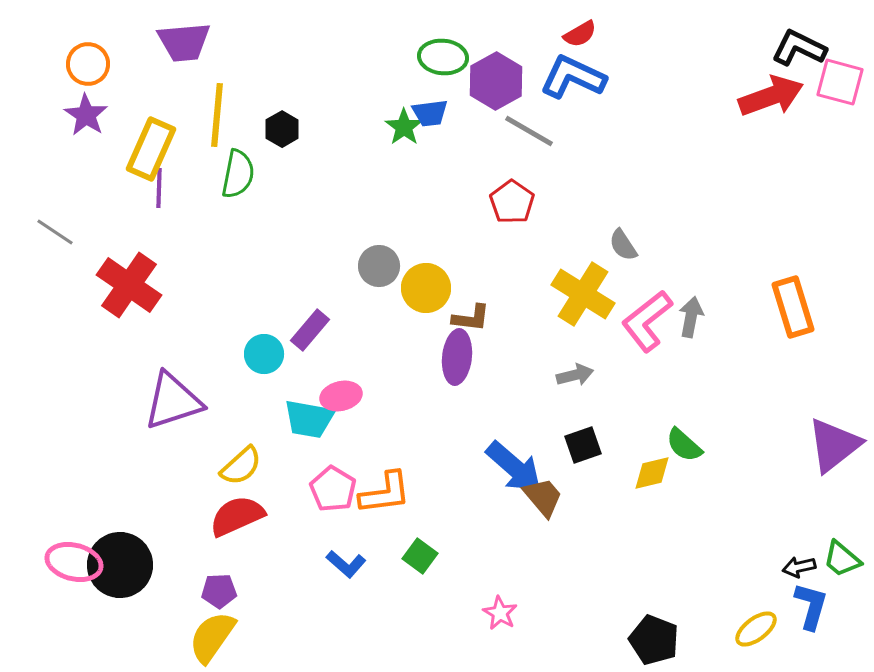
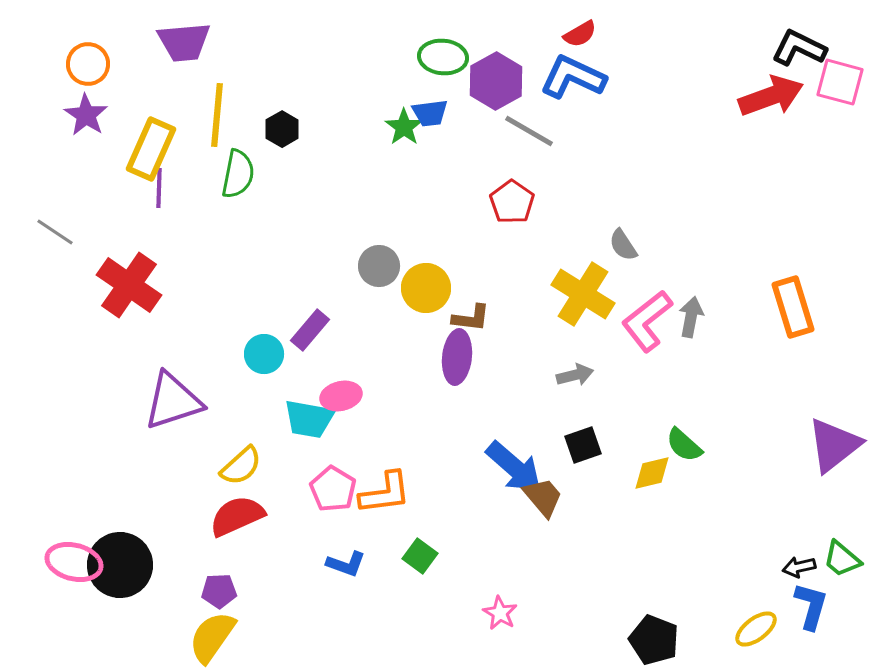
blue L-shape at (346, 564): rotated 21 degrees counterclockwise
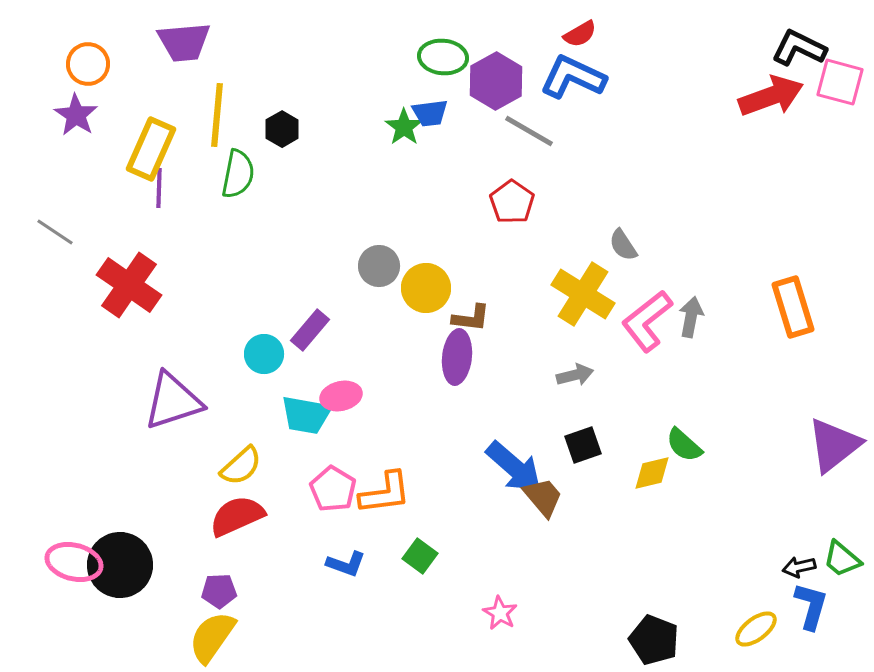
purple star at (86, 115): moved 10 px left
cyan trapezoid at (309, 419): moved 3 px left, 4 px up
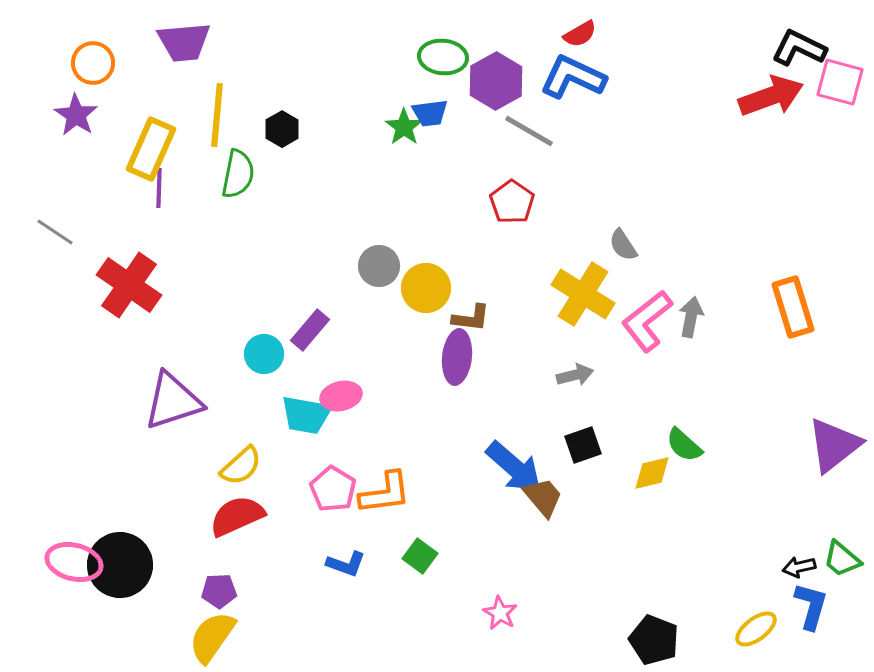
orange circle at (88, 64): moved 5 px right, 1 px up
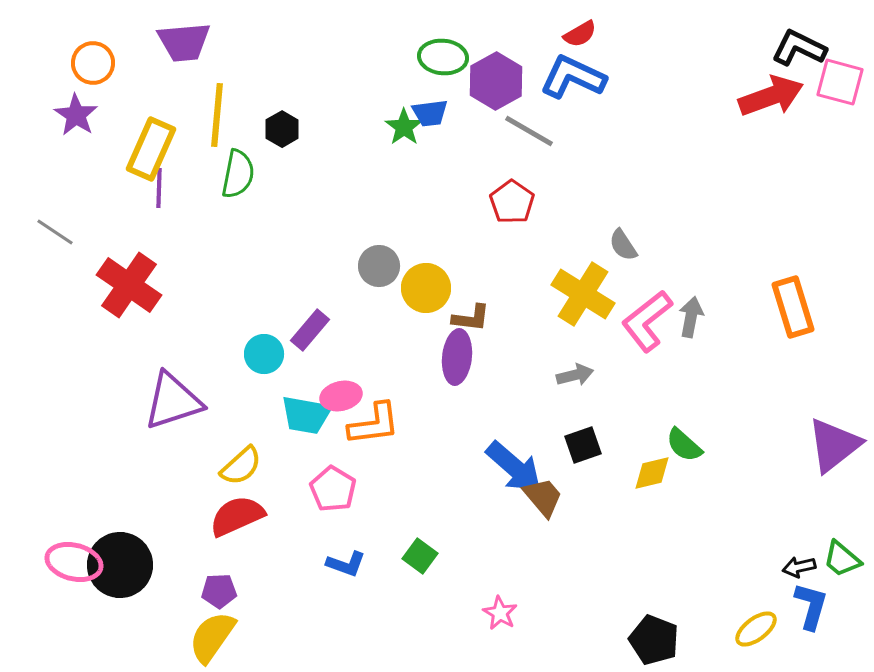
orange L-shape at (385, 493): moved 11 px left, 69 px up
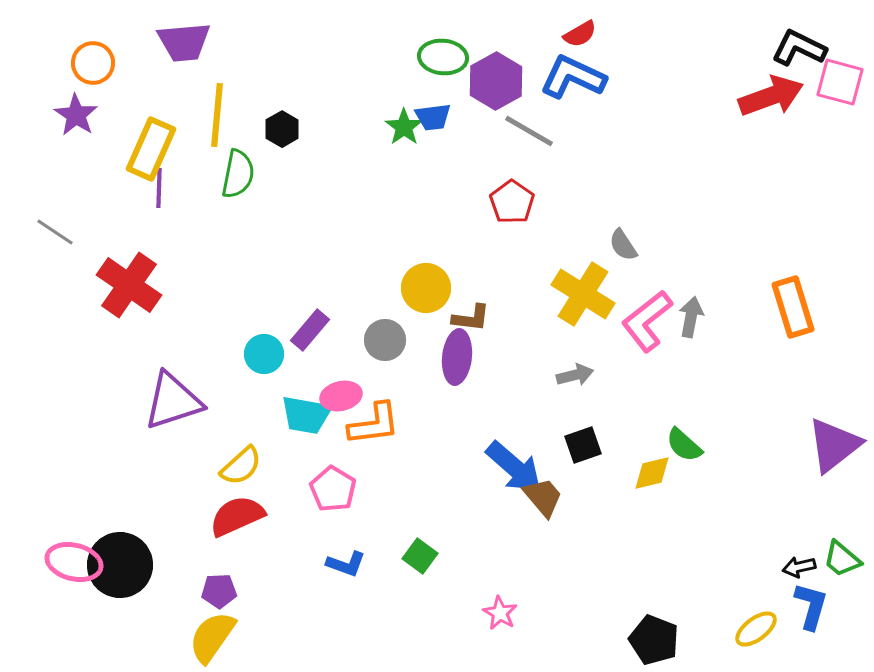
blue trapezoid at (430, 113): moved 3 px right, 4 px down
gray circle at (379, 266): moved 6 px right, 74 px down
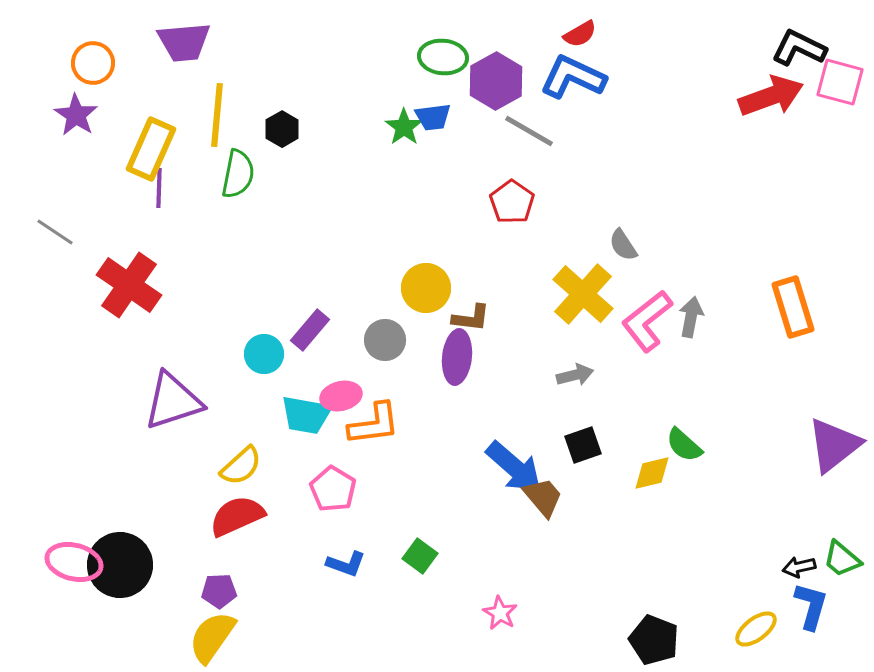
yellow cross at (583, 294): rotated 10 degrees clockwise
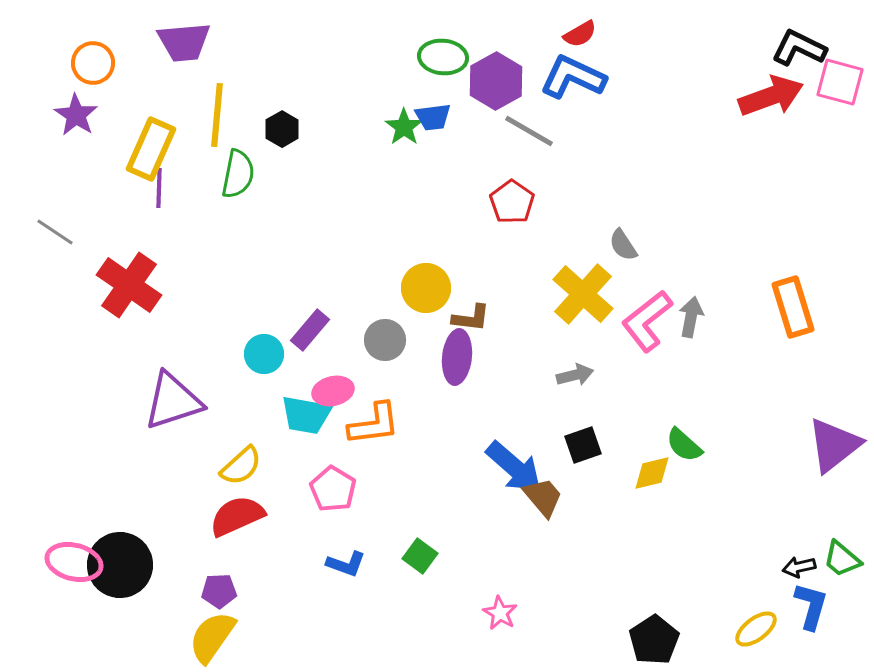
pink ellipse at (341, 396): moved 8 px left, 5 px up
black pentagon at (654, 640): rotated 18 degrees clockwise
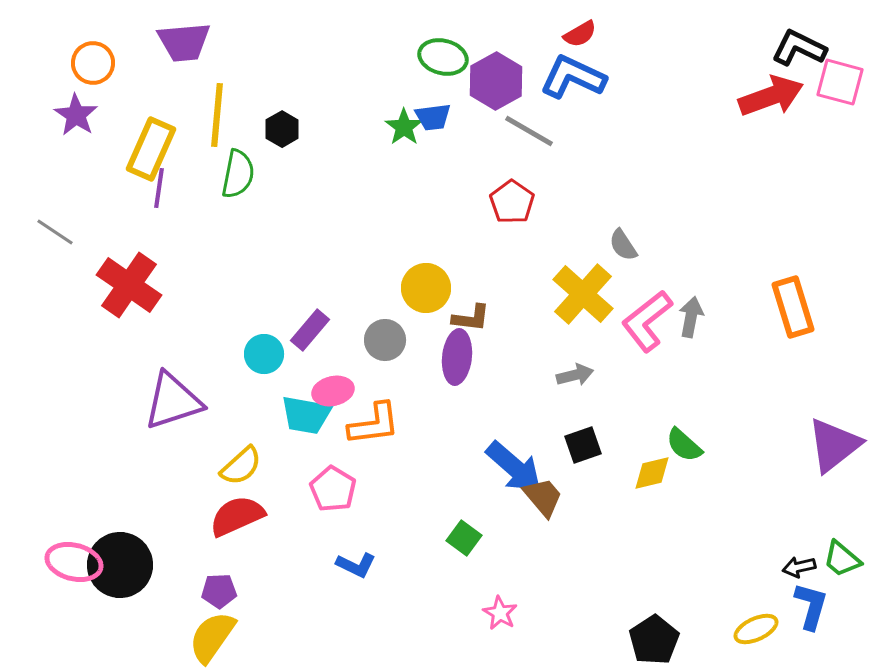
green ellipse at (443, 57): rotated 9 degrees clockwise
purple line at (159, 188): rotated 6 degrees clockwise
green square at (420, 556): moved 44 px right, 18 px up
blue L-shape at (346, 564): moved 10 px right, 1 px down; rotated 6 degrees clockwise
yellow ellipse at (756, 629): rotated 12 degrees clockwise
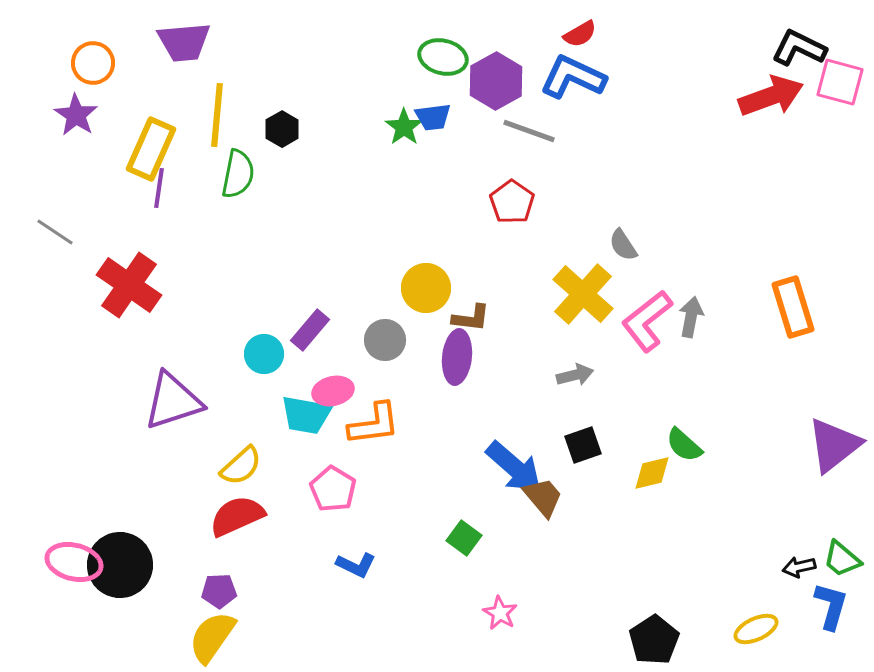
gray line at (529, 131): rotated 10 degrees counterclockwise
blue L-shape at (811, 606): moved 20 px right
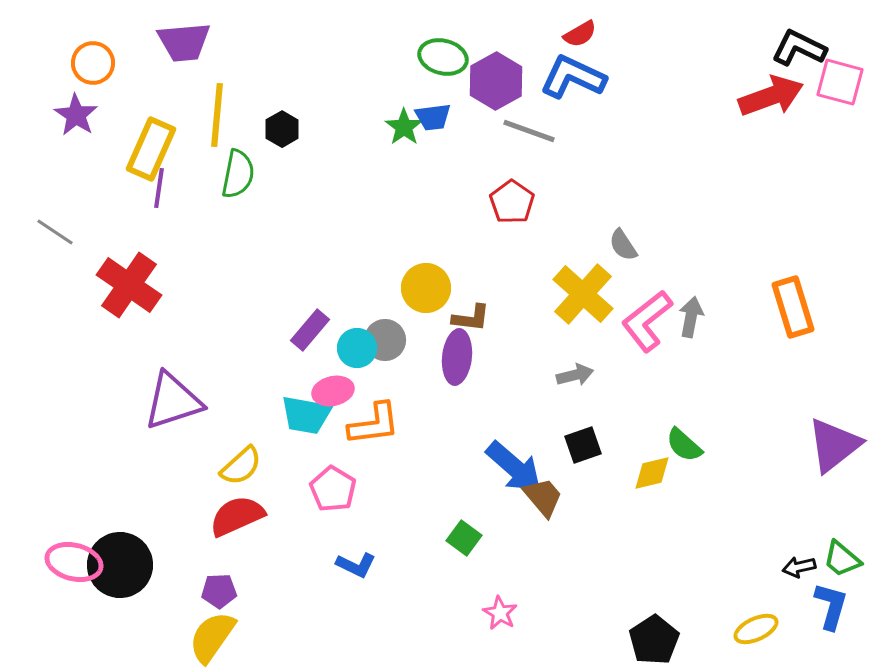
cyan circle at (264, 354): moved 93 px right, 6 px up
